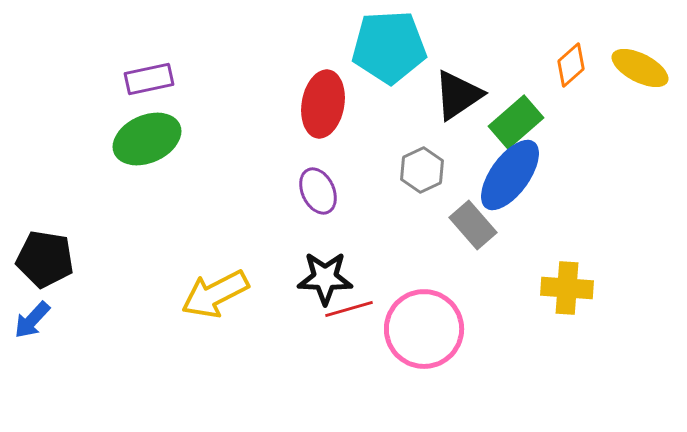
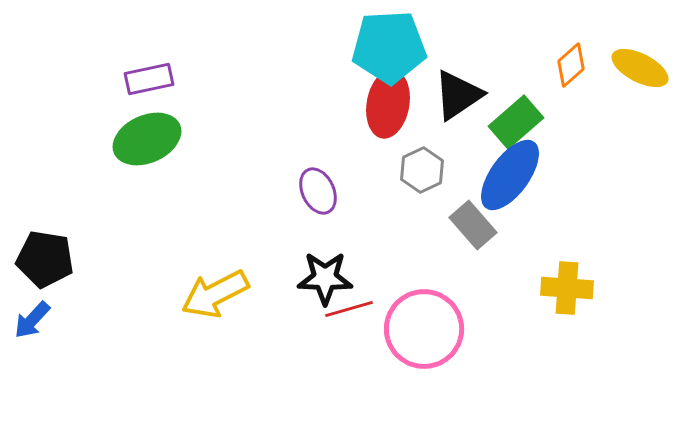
red ellipse: moved 65 px right
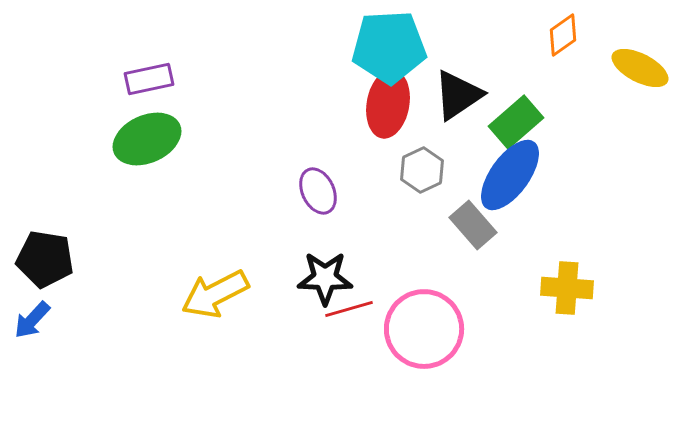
orange diamond: moved 8 px left, 30 px up; rotated 6 degrees clockwise
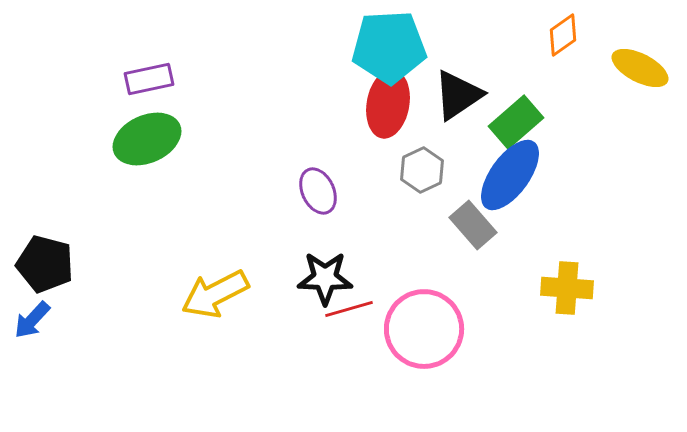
black pentagon: moved 5 px down; rotated 6 degrees clockwise
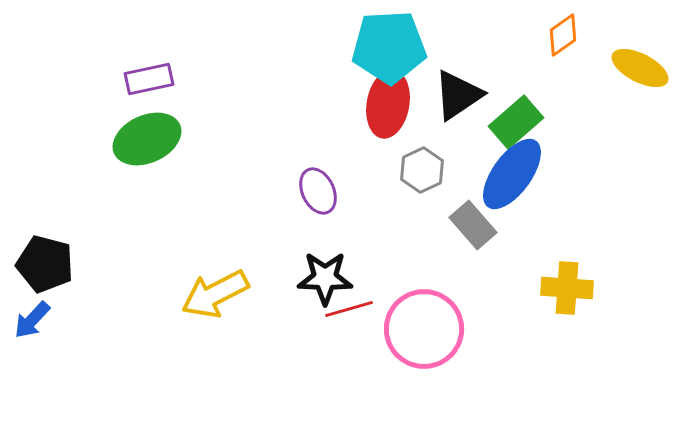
blue ellipse: moved 2 px right, 1 px up
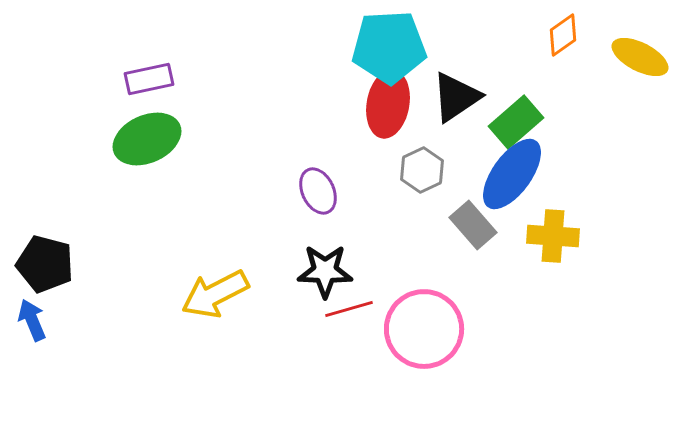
yellow ellipse: moved 11 px up
black triangle: moved 2 px left, 2 px down
black star: moved 7 px up
yellow cross: moved 14 px left, 52 px up
blue arrow: rotated 114 degrees clockwise
